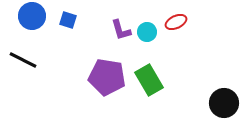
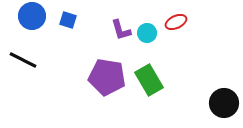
cyan circle: moved 1 px down
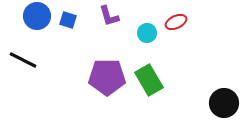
blue circle: moved 5 px right
purple L-shape: moved 12 px left, 14 px up
purple pentagon: rotated 9 degrees counterclockwise
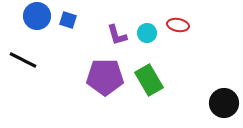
purple L-shape: moved 8 px right, 19 px down
red ellipse: moved 2 px right, 3 px down; rotated 35 degrees clockwise
purple pentagon: moved 2 px left
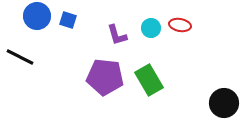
red ellipse: moved 2 px right
cyan circle: moved 4 px right, 5 px up
black line: moved 3 px left, 3 px up
purple pentagon: rotated 6 degrees clockwise
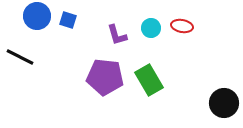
red ellipse: moved 2 px right, 1 px down
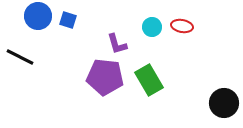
blue circle: moved 1 px right
cyan circle: moved 1 px right, 1 px up
purple L-shape: moved 9 px down
